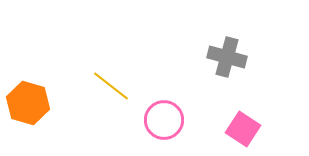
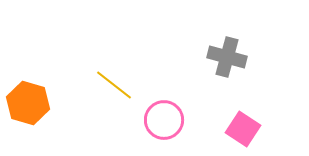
yellow line: moved 3 px right, 1 px up
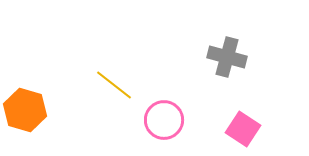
orange hexagon: moved 3 px left, 7 px down
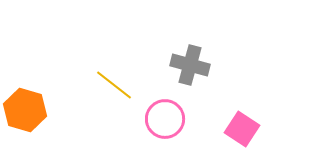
gray cross: moved 37 px left, 8 px down
pink circle: moved 1 px right, 1 px up
pink square: moved 1 px left
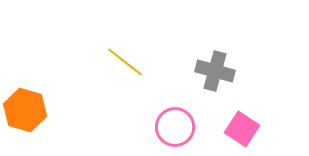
gray cross: moved 25 px right, 6 px down
yellow line: moved 11 px right, 23 px up
pink circle: moved 10 px right, 8 px down
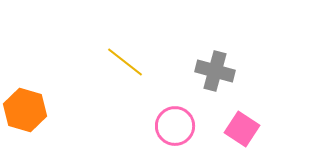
pink circle: moved 1 px up
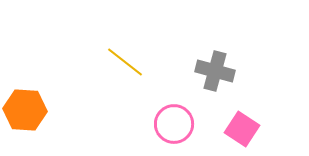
orange hexagon: rotated 12 degrees counterclockwise
pink circle: moved 1 px left, 2 px up
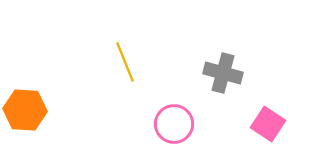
yellow line: rotated 30 degrees clockwise
gray cross: moved 8 px right, 2 px down
pink square: moved 26 px right, 5 px up
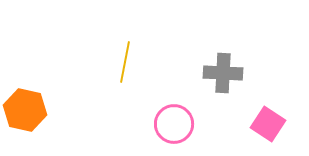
yellow line: rotated 33 degrees clockwise
gray cross: rotated 12 degrees counterclockwise
orange hexagon: rotated 9 degrees clockwise
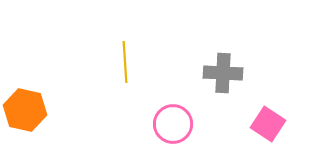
yellow line: rotated 15 degrees counterclockwise
pink circle: moved 1 px left
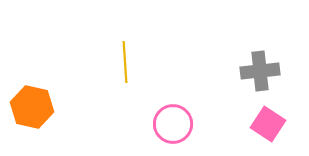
gray cross: moved 37 px right, 2 px up; rotated 9 degrees counterclockwise
orange hexagon: moved 7 px right, 3 px up
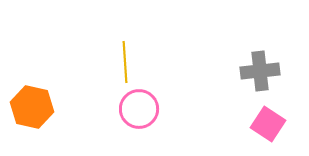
pink circle: moved 34 px left, 15 px up
